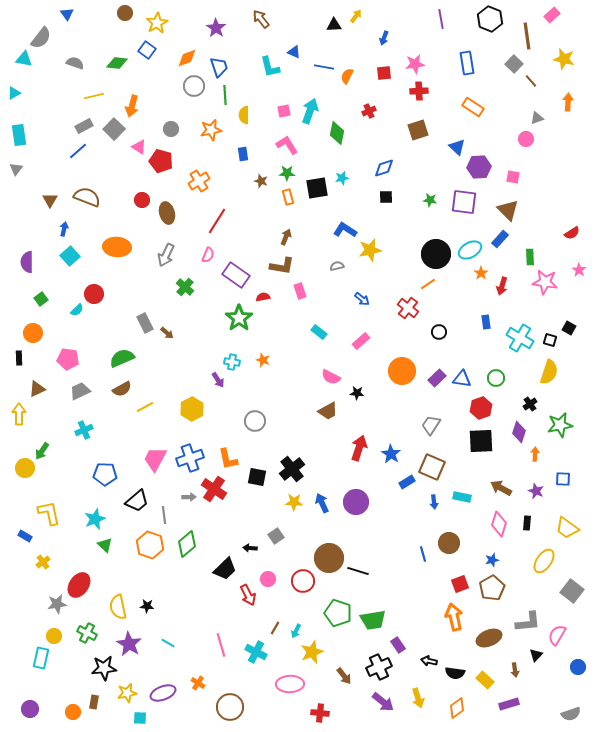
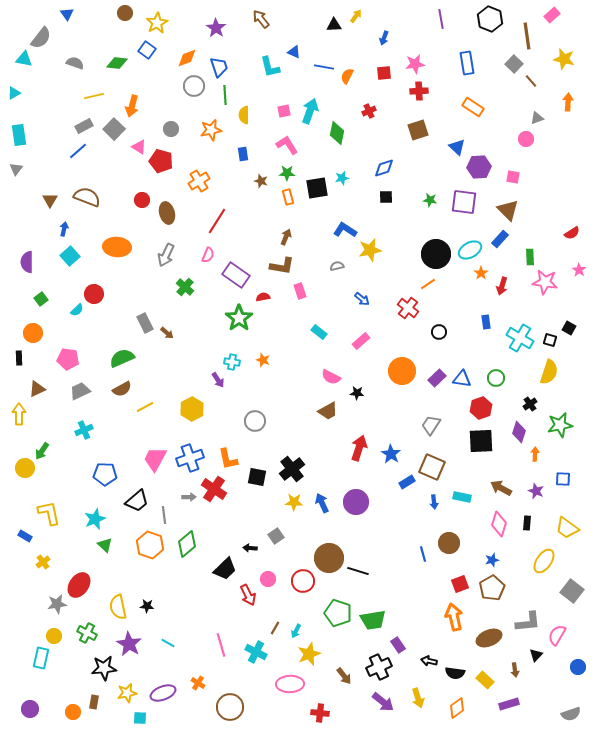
yellow star at (312, 652): moved 3 px left, 2 px down
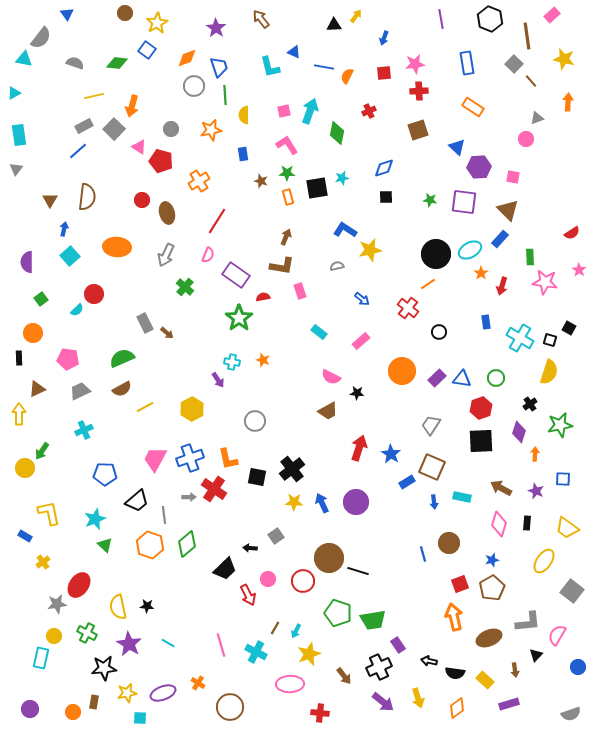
brown semicircle at (87, 197): rotated 76 degrees clockwise
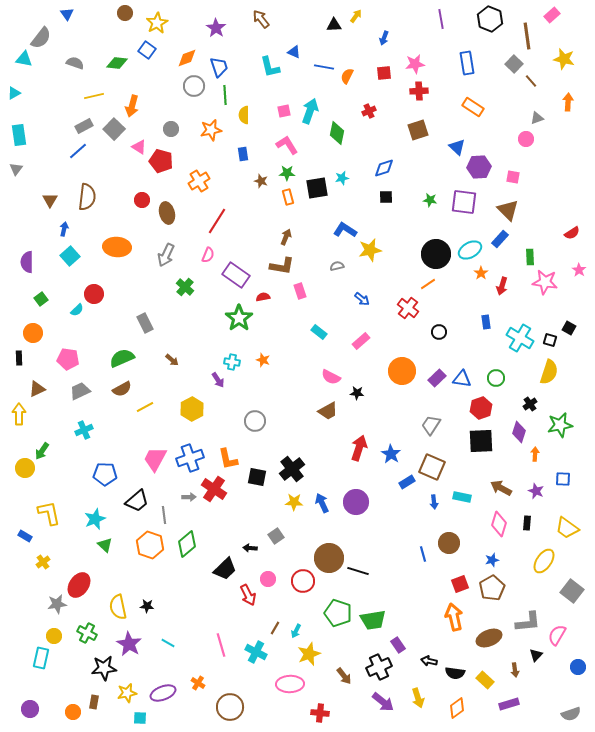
brown arrow at (167, 333): moved 5 px right, 27 px down
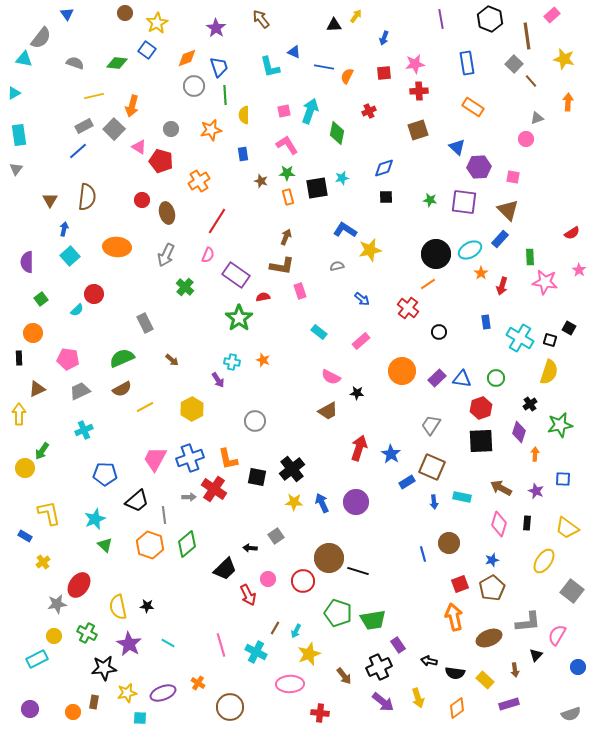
cyan rectangle at (41, 658): moved 4 px left, 1 px down; rotated 50 degrees clockwise
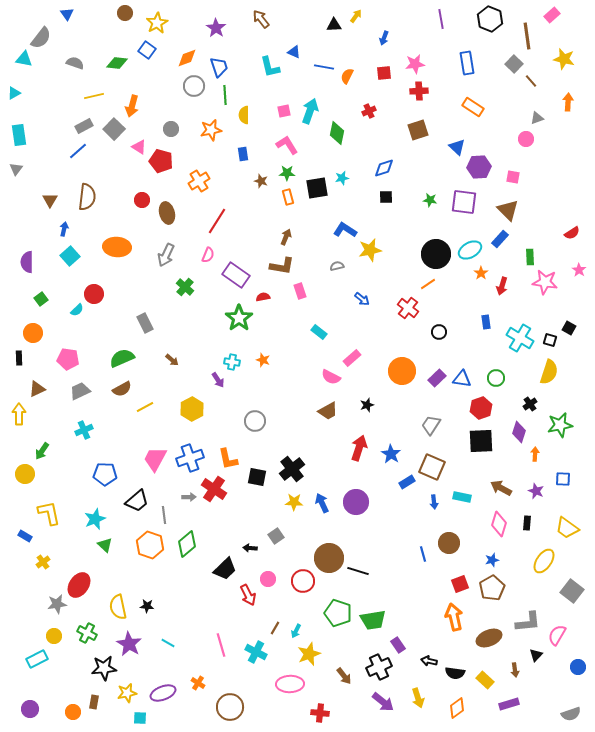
pink rectangle at (361, 341): moved 9 px left, 17 px down
black star at (357, 393): moved 10 px right, 12 px down; rotated 24 degrees counterclockwise
yellow circle at (25, 468): moved 6 px down
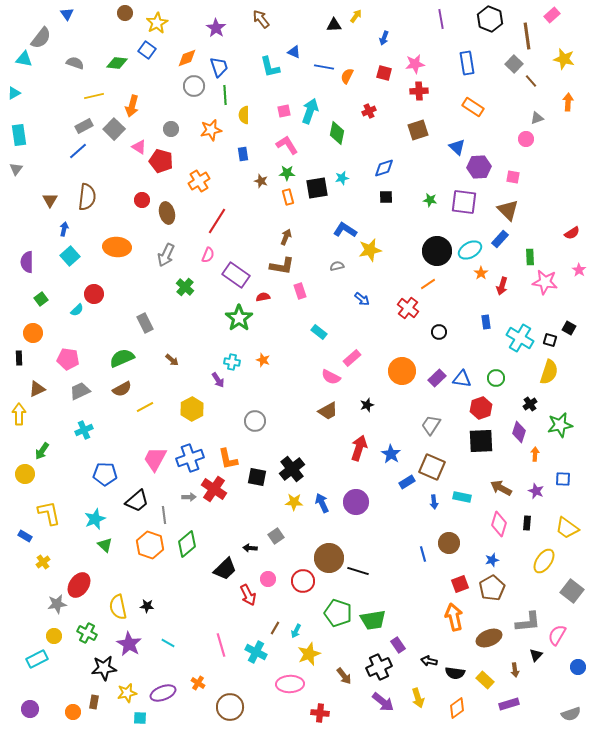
red square at (384, 73): rotated 21 degrees clockwise
black circle at (436, 254): moved 1 px right, 3 px up
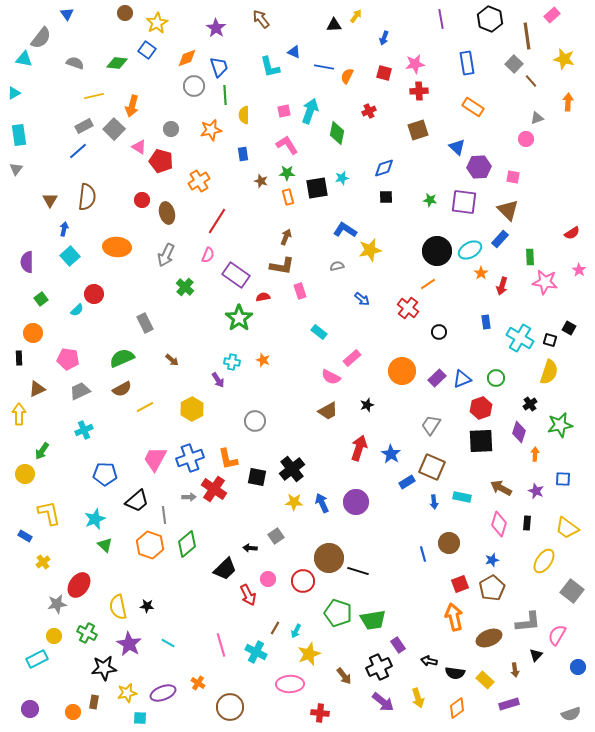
blue triangle at (462, 379): rotated 30 degrees counterclockwise
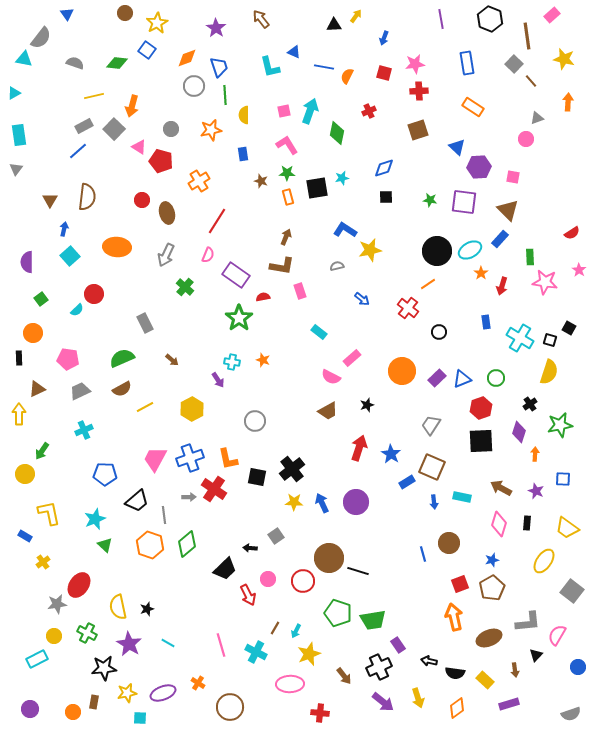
black star at (147, 606): moved 3 px down; rotated 24 degrees counterclockwise
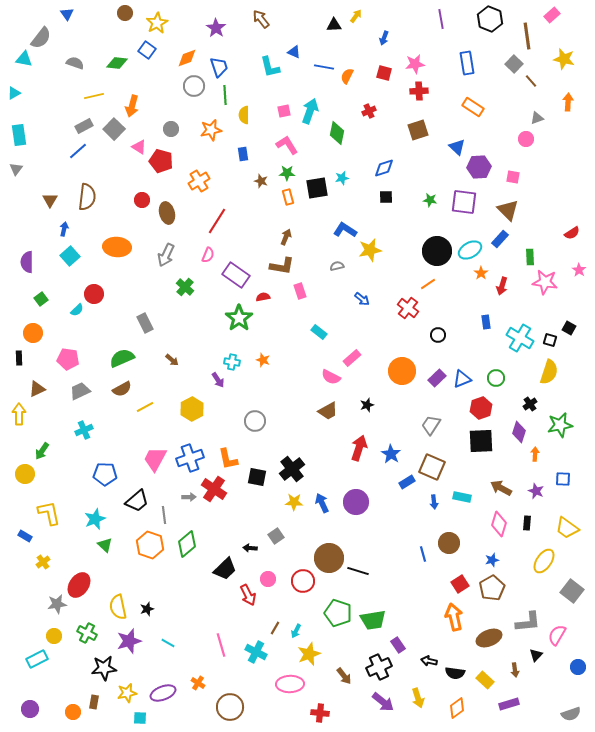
black circle at (439, 332): moved 1 px left, 3 px down
red square at (460, 584): rotated 12 degrees counterclockwise
purple star at (129, 644): moved 3 px up; rotated 25 degrees clockwise
